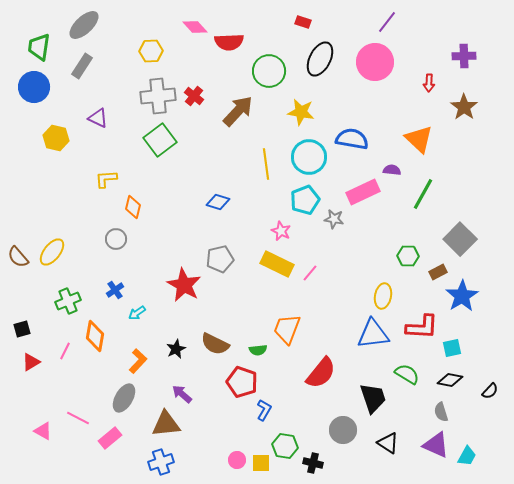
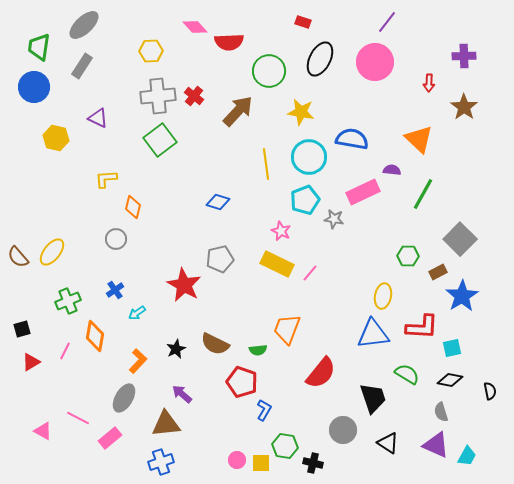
black semicircle at (490, 391): rotated 54 degrees counterclockwise
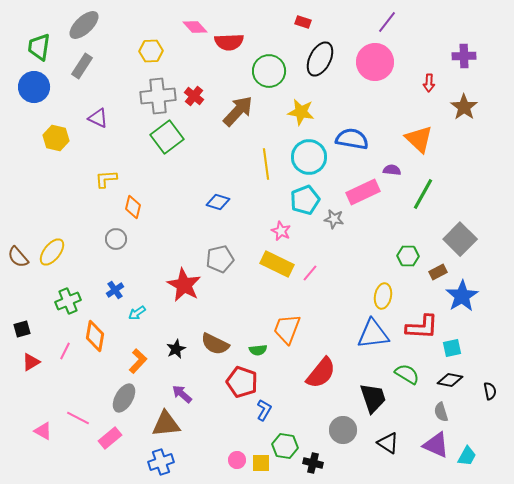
green square at (160, 140): moved 7 px right, 3 px up
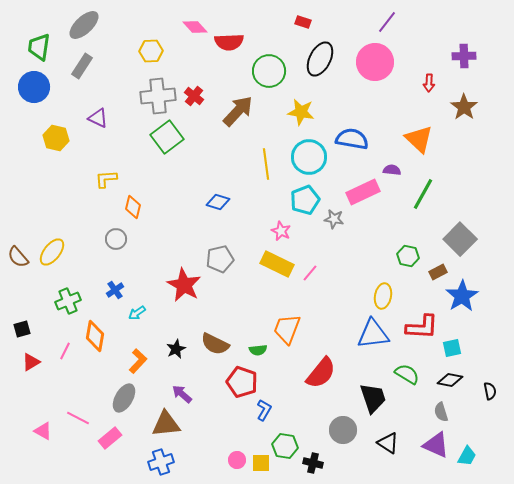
green hexagon at (408, 256): rotated 10 degrees clockwise
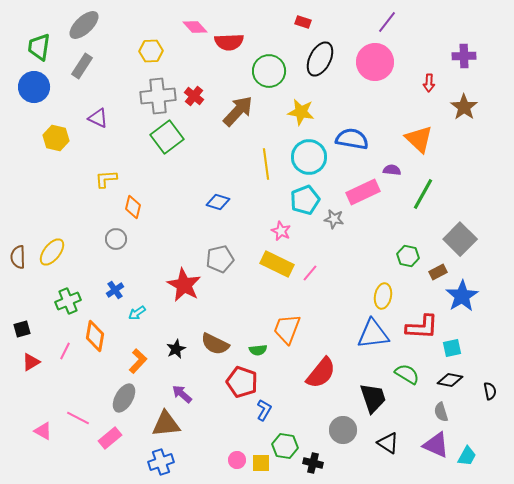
brown semicircle at (18, 257): rotated 40 degrees clockwise
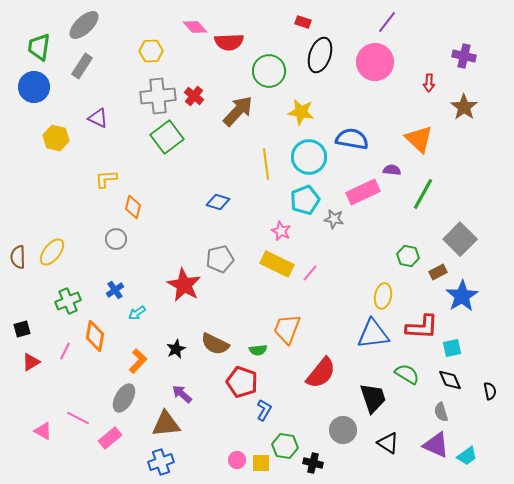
purple cross at (464, 56): rotated 15 degrees clockwise
black ellipse at (320, 59): moved 4 px up; rotated 8 degrees counterclockwise
black diamond at (450, 380): rotated 55 degrees clockwise
cyan trapezoid at (467, 456): rotated 25 degrees clockwise
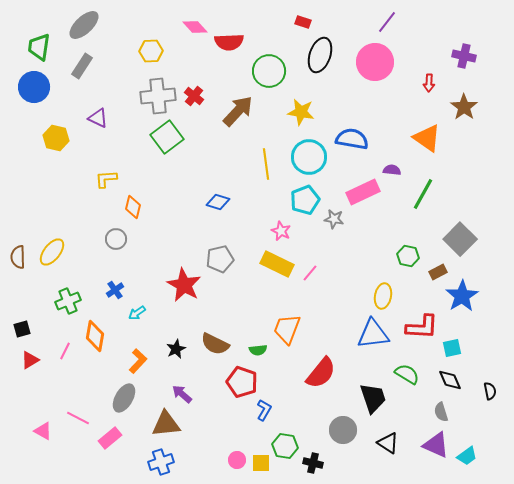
orange triangle at (419, 139): moved 8 px right, 1 px up; rotated 8 degrees counterclockwise
red triangle at (31, 362): moved 1 px left, 2 px up
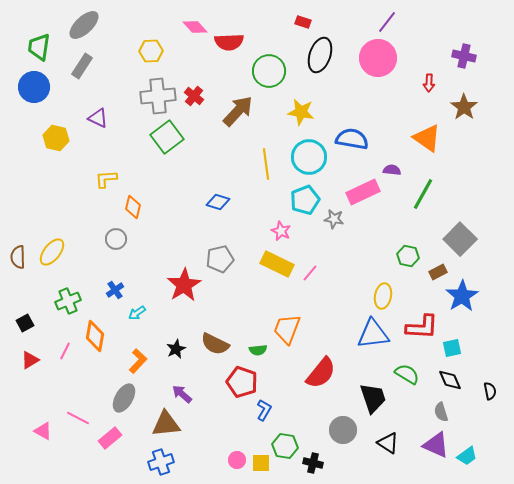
pink circle at (375, 62): moved 3 px right, 4 px up
red star at (184, 285): rotated 12 degrees clockwise
black square at (22, 329): moved 3 px right, 6 px up; rotated 12 degrees counterclockwise
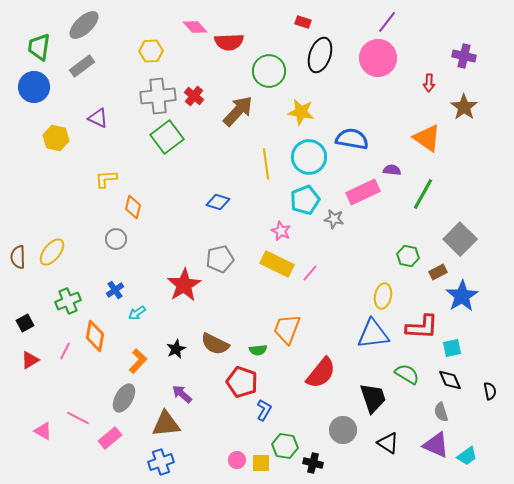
gray rectangle at (82, 66): rotated 20 degrees clockwise
